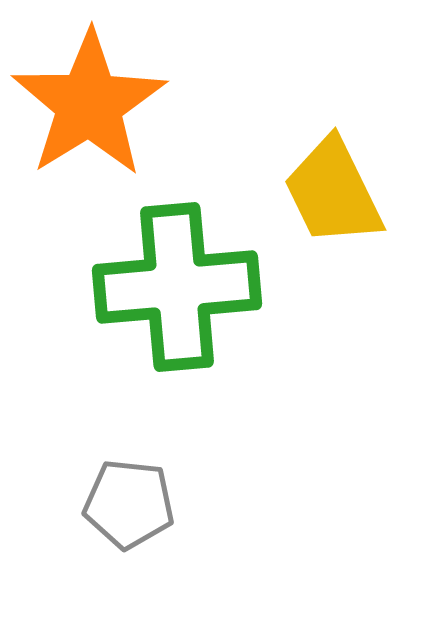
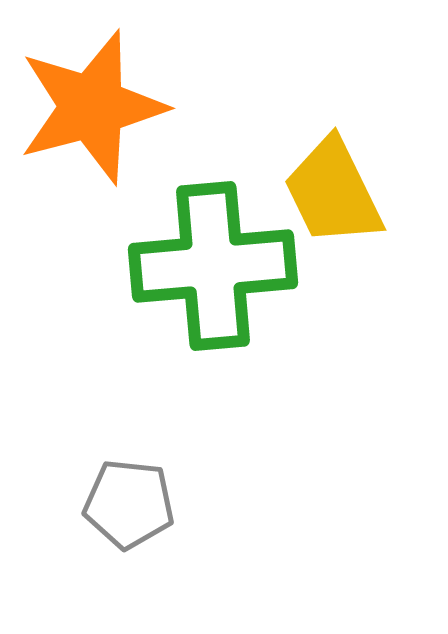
orange star: moved 3 px right, 3 px down; rotated 17 degrees clockwise
green cross: moved 36 px right, 21 px up
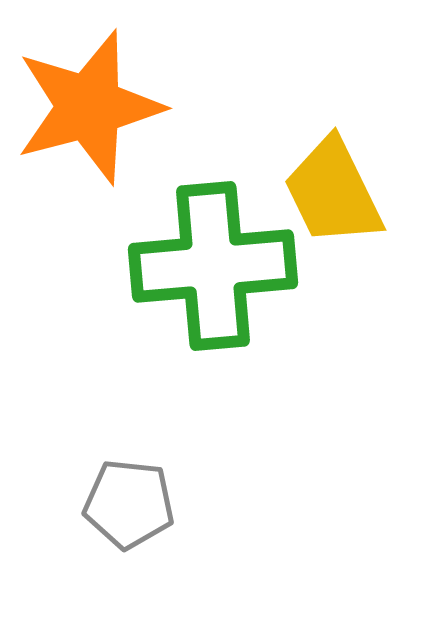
orange star: moved 3 px left
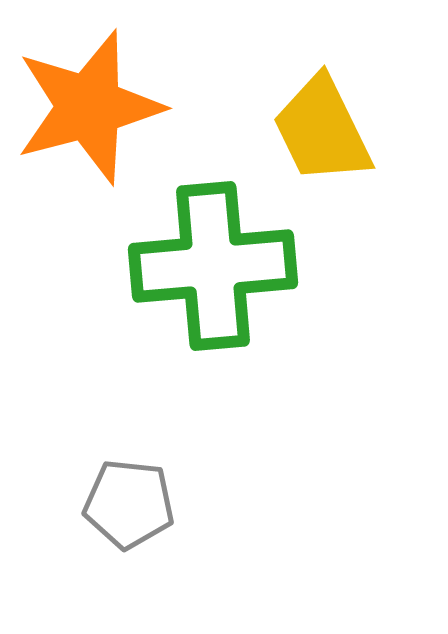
yellow trapezoid: moved 11 px left, 62 px up
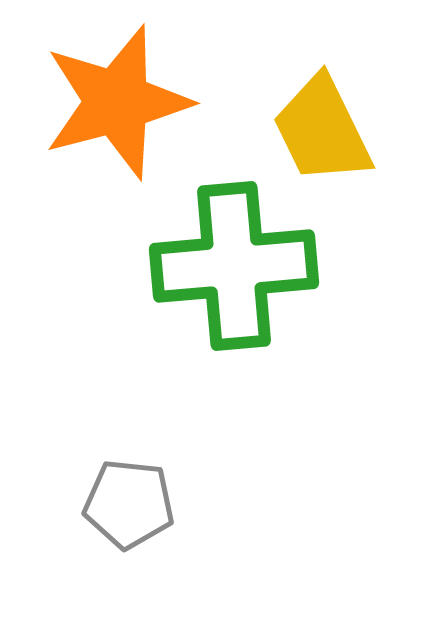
orange star: moved 28 px right, 5 px up
green cross: moved 21 px right
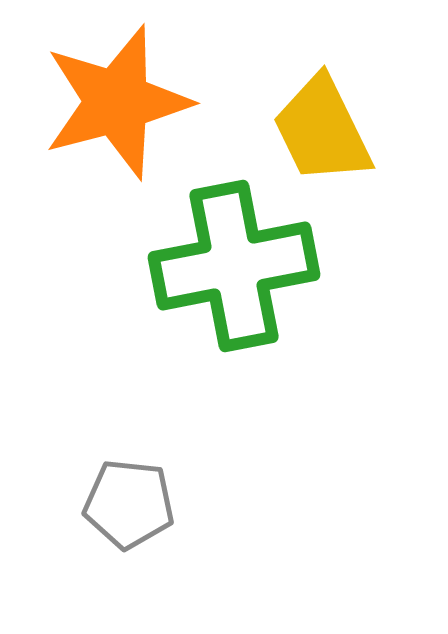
green cross: rotated 6 degrees counterclockwise
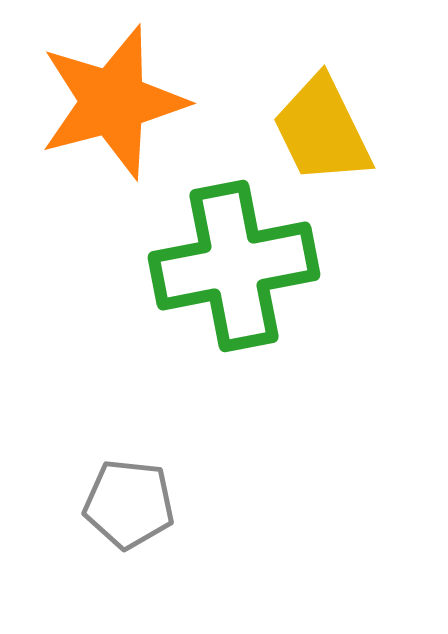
orange star: moved 4 px left
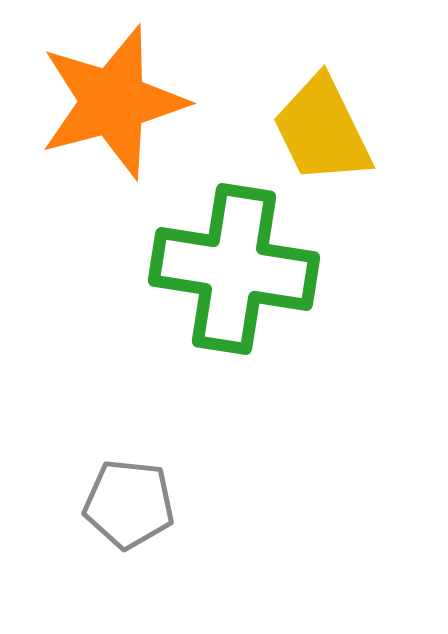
green cross: moved 3 px down; rotated 20 degrees clockwise
